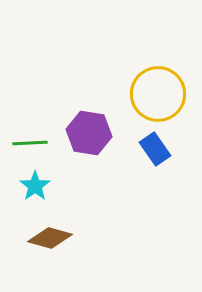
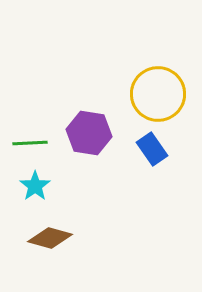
blue rectangle: moved 3 px left
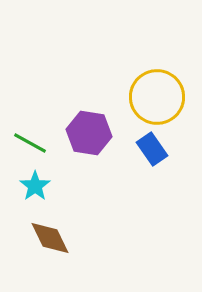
yellow circle: moved 1 px left, 3 px down
green line: rotated 32 degrees clockwise
brown diamond: rotated 48 degrees clockwise
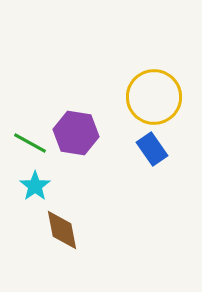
yellow circle: moved 3 px left
purple hexagon: moved 13 px left
brown diamond: moved 12 px right, 8 px up; rotated 15 degrees clockwise
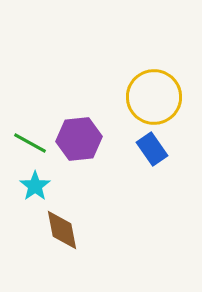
purple hexagon: moved 3 px right, 6 px down; rotated 15 degrees counterclockwise
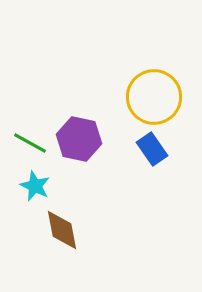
purple hexagon: rotated 18 degrees clockwise
cyan star: rotated 12 degrees counterclockwise
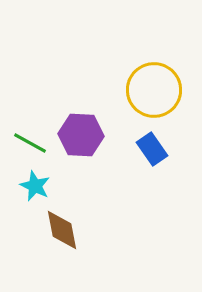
yellow circle: moved 7 px up
purple hexagon: moved 2 px right, 4 px up; rotated 9 degrees counterclockwise
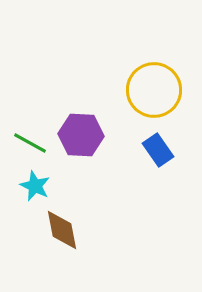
blue rectangle: moved 6 px right, 1 px down
